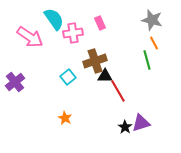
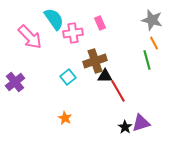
pink arrow: rotated 12 degrees clockwise
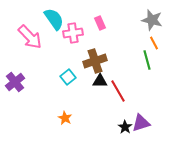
black triangle: moved 5 px left, 5 px down
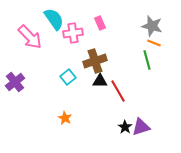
gray star: moved 6 px down
orange line: rotated 40 degrees counterclockwise
purple triangle: moved 4 px down
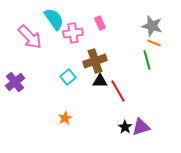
orange star: rotated 16 degrees clockwise
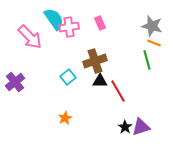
pink cross: moved 4 px left, 6 px up
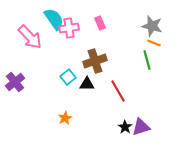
pink cross: moved 1 px down
black triangle: moved 13 px left, 3 px down
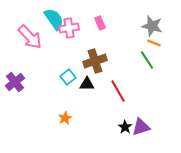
green line: rotated 18 degrees counterclockwise
